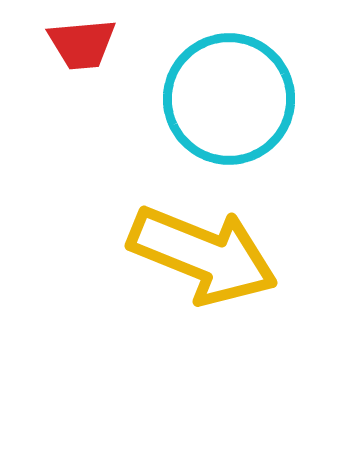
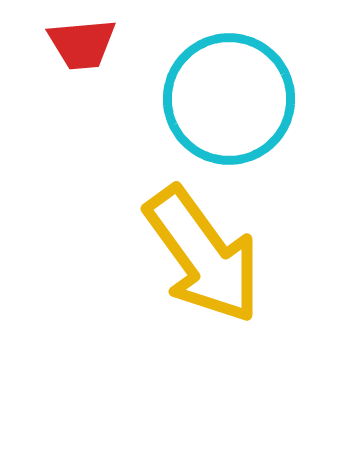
yellow arrow: rotated 32 degrees clockwise
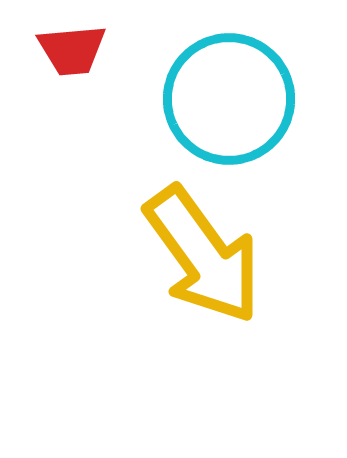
red trapezoid: moved 10 px left, 6 px down
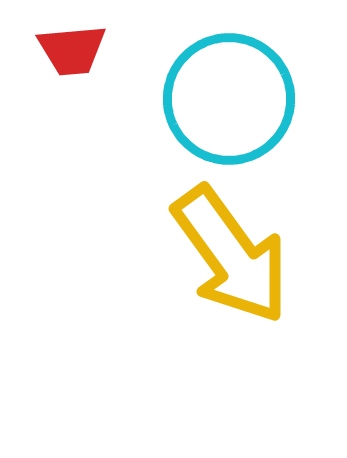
yellow arrow: moved 28 px right
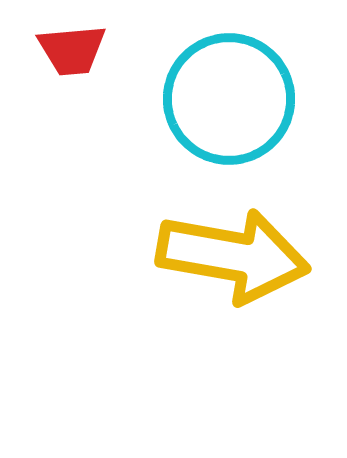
yellow arrow: moved 2 px right, 1 px down; rotated 44 degrees counterclockwise
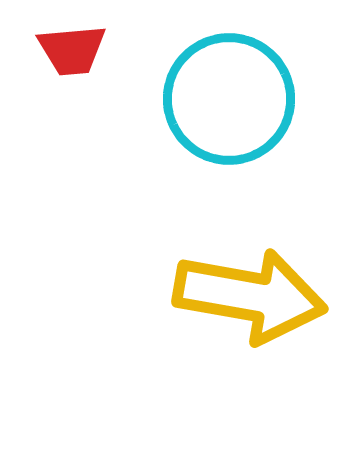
yellow arrow: moved 17 px right, 40 px down
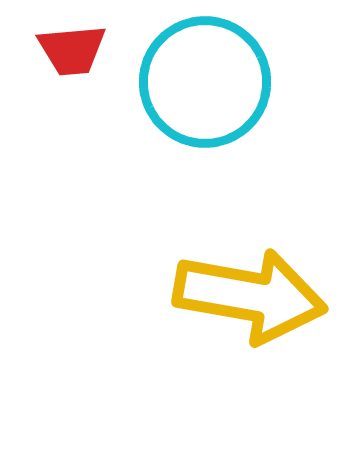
cyan circle: moved 24 px left, 17 px up
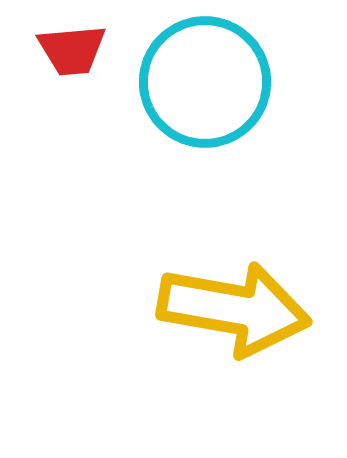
yellow arrow: moved 16 px left, 13 px down
